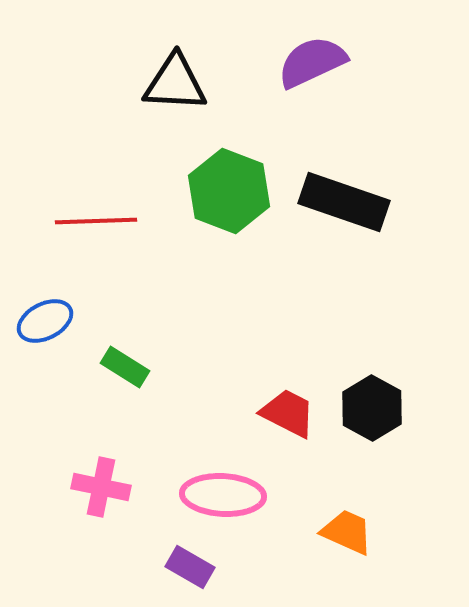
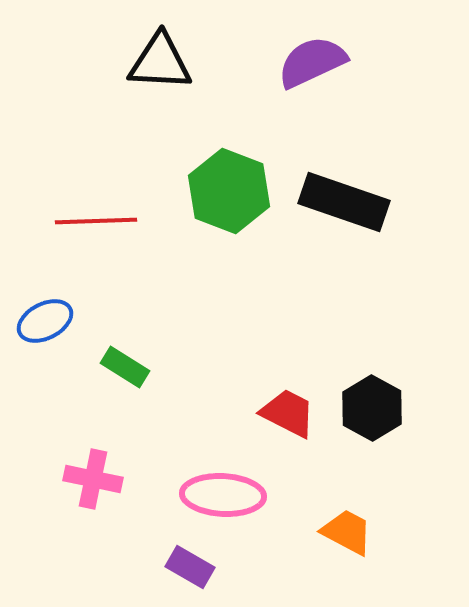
black triangle: moved 15 px left, 21 px up
pink cross: moved 8 px left, 8 px up
orange trapezoid: rotated 4 degrees clockwise
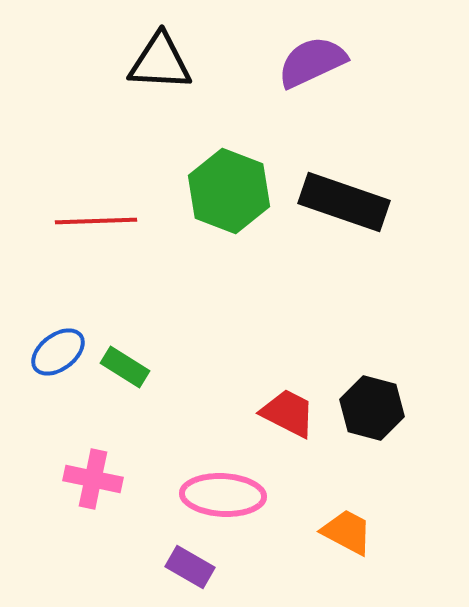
blue ellipse: moved 13 px right, 31 px down; rotated 10 degrees counterclockwise
black hexagon: rotated 14 degrees counterclockwise
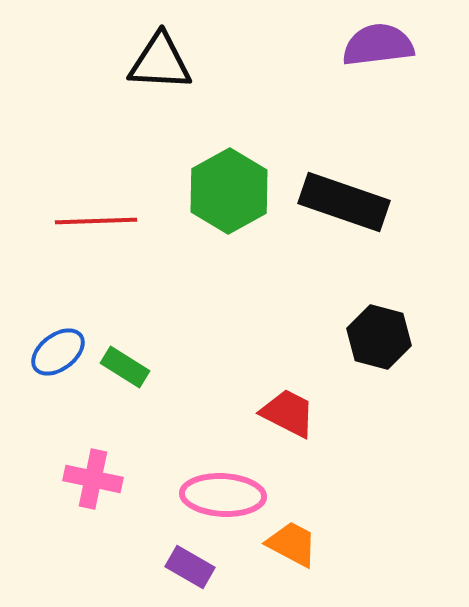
purple semicircle: moved 66 px right, 17 px up; rotated 18 degrees clockwise
green hexagon: rotated 10 degrees clockwise
black hexagon: moved 7 px right, 71 px up
orange trapezoid: moved 55 px left, 12 px down
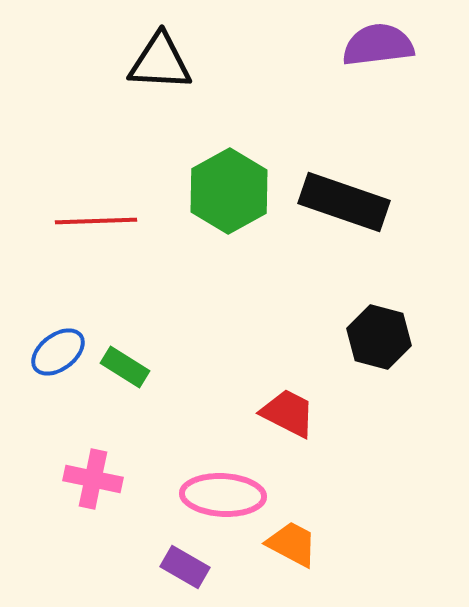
purple rectangle: moved 5 px left
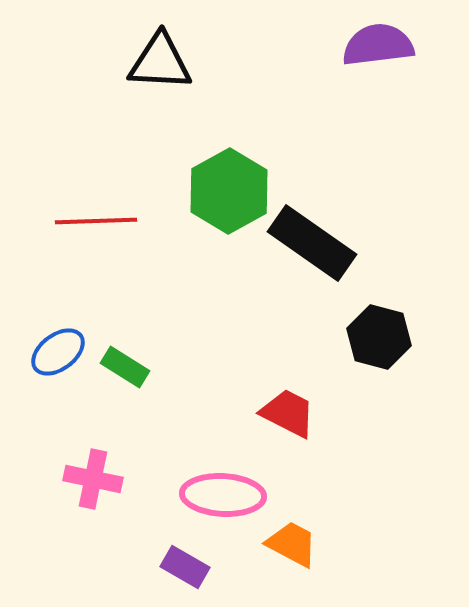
black rectangle: moved 32 px left, 41 px down; rotated 16 degrees clockwise
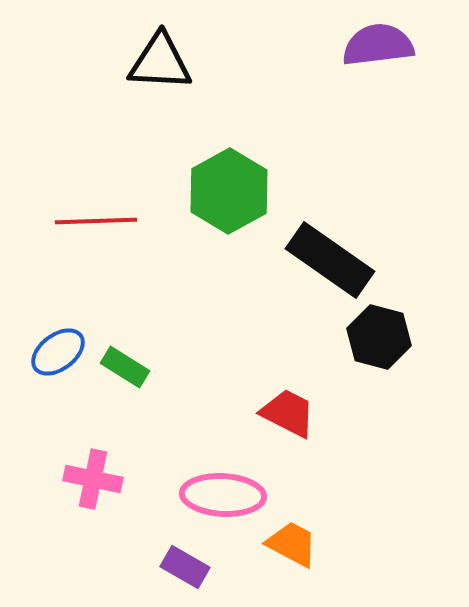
black rectangle: moved 18 px right, 17 px down
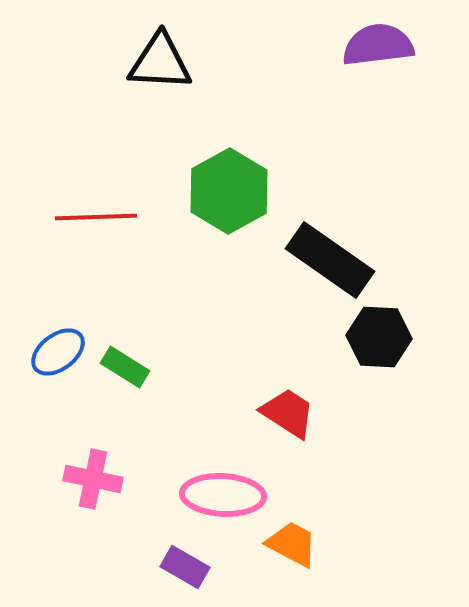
red line: moved 4 px up
black hexagon: rotated 12 degrees counterclockwise
red trapezoid: rotated 6 degrees clockwise
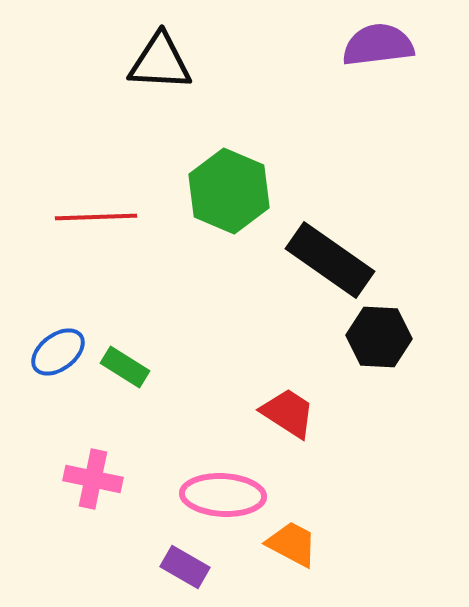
green hexagon: rotated 8 degrees counterclockwise
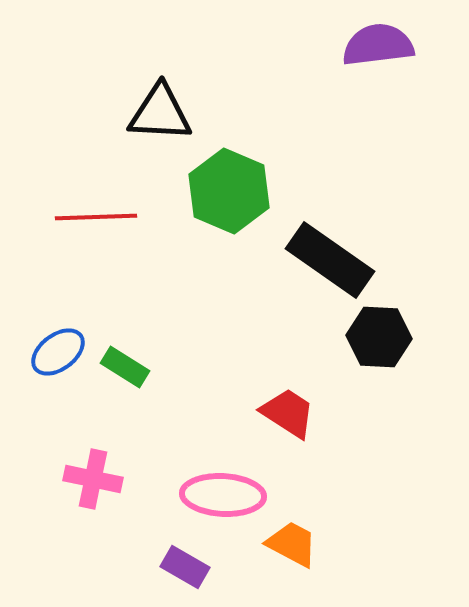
black triangle: moved 51 px down
